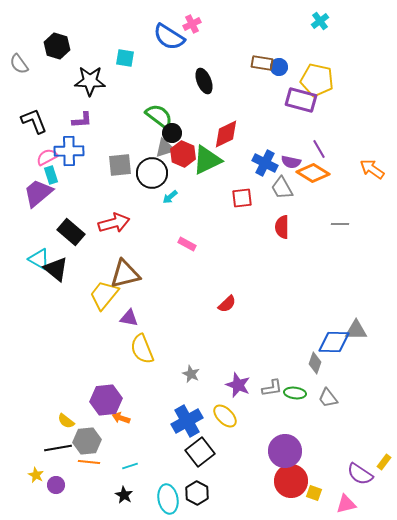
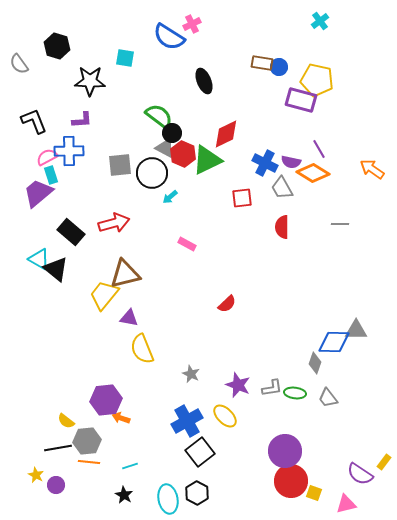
gray triangle at (165, 148): rotated 45 degrees clockwise
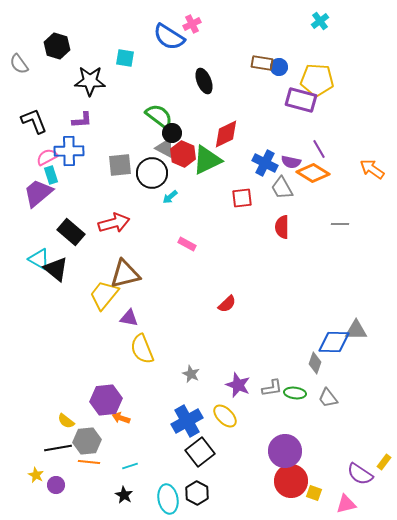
yellow pentagon at (317, 80): rotated 8 degrees counterclockwise
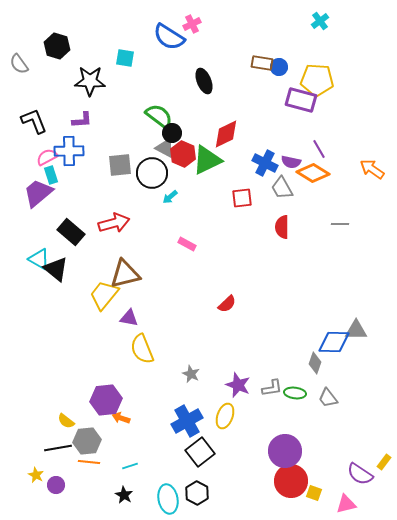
yellow ellipse at (225, 416): rotated 65 degrees clockwise
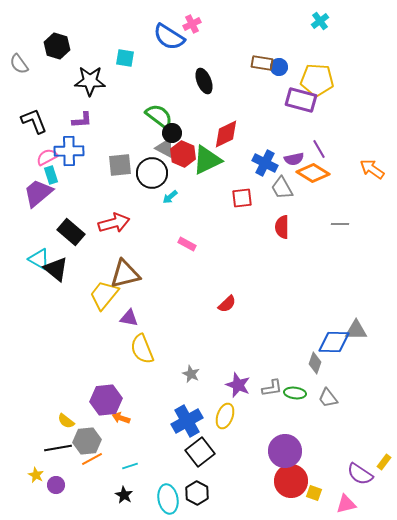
purple semicircle at (291, 162): moved 3 px right, 3 px up; rotated 24 degrees counterclockwise
orange line at (89, 462): moved 3 px right, 3 px up; rotated 35 degrees counterclockwise
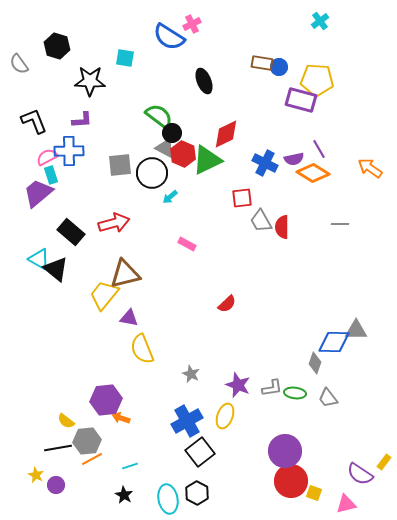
orange arrow at (372, 169): moved 2 px left, 1 px up
gray trapezoid at (282, 188): moved 21 px left, 33 px down
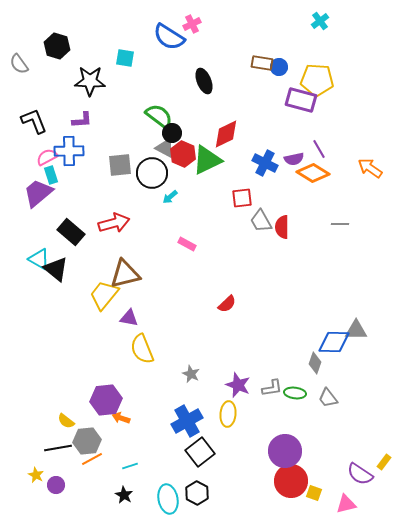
yellow ellipse at (225, 416): moved 3 px right, 2 px up; rotated 15 degrees counterclockwise
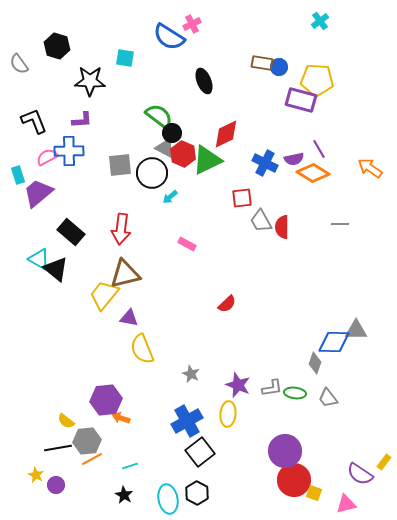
cyan rectangle at (51, 175): moved 33 px left
red arrow at (114, 223): moved 7 px right, 6 px down; rotated 112 degrees clockwise
red circle at (291, 481): moved 3 px right, 1 px up
